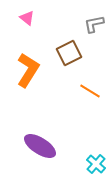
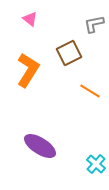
pink triangle: moved 3 px right, 1 px down
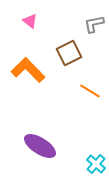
pink triangle: moved 2 px down
orange L-shape: rotated 76 degrees counterclockwise
